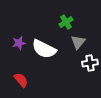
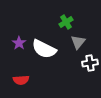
purple star: rotated 24 degrees counterclockwise
red semicircle: rotated 126 degrees clockwise
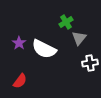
gray triangle: moved 1 px right, 4 px up
red semicircle: moved 1 px left, 1 px down; rotated 49 degrees counterclockwise
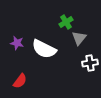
purple star: moved 2 px left; rotated 24 degrees counterclockwise
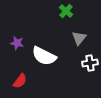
green cross: moved 11 px up; rotated 16 degrees counterclockwise
white semicircle: moved 7 px down
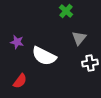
purple star: moved 1 px up
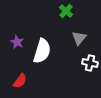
purple star: rotated 16 degrees clockwise
white semicircle: moved 2 px left, 5 px up; rotated 100 degrees counterclockwise
white cross: rotated 21 degrees clockwise
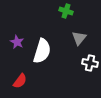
green cross: rotated 24 degrees counterclockwise
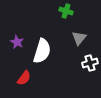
white cross: rotated 28 degrees counterclockwise
red semicircle: moved 4 px right, 3 px up
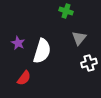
purple star: moved 1 px right, 1 px down
white cross: moved 1 px left
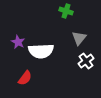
purple star: moved 1 px up
white semicircle: moved 1 px left; rotated 70 degrees clockwise
white cross: moved 3 px left, 2 px up; rotated 21 degrees counterclockwise
red semicircle: moved 1 px right
